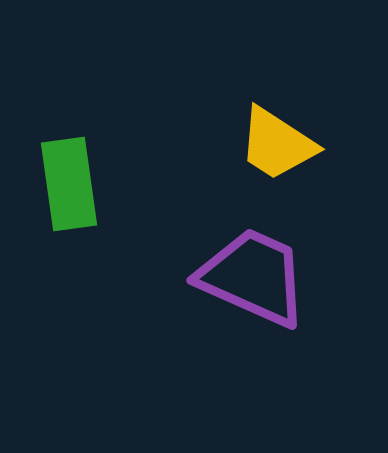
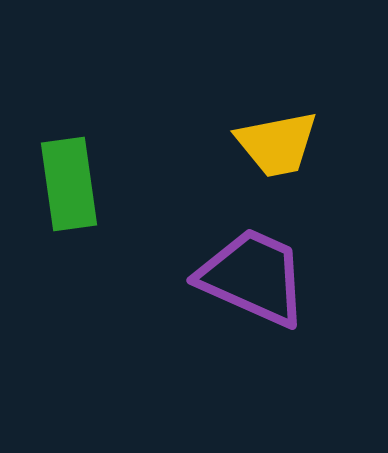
yellow trapezoid: rotated 44 degrees counterclockwise
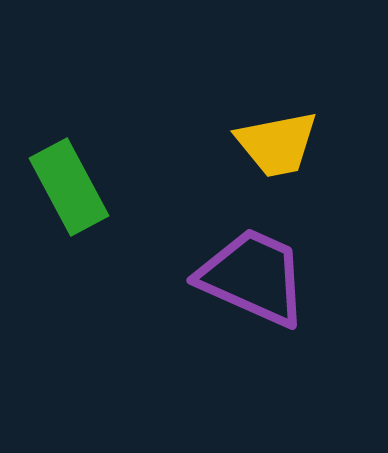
green rectangle: moved 3 px down; rotated 20 degrees counterclockwise
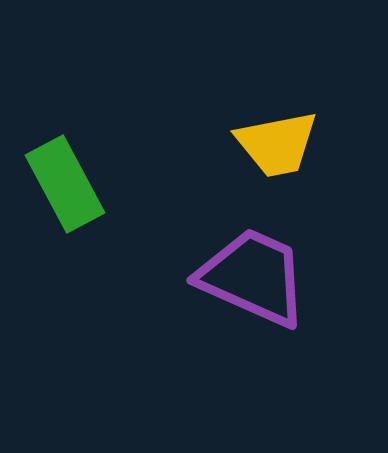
green rectangle: moved 4 px left, 3 px up
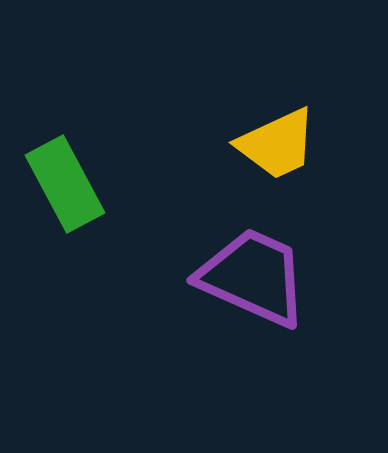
yellow trapezoid: rotated 14 degrees counterclockwise
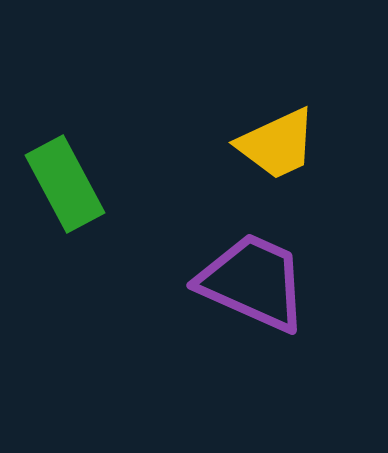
purple trapezoid: moved 5 px down
